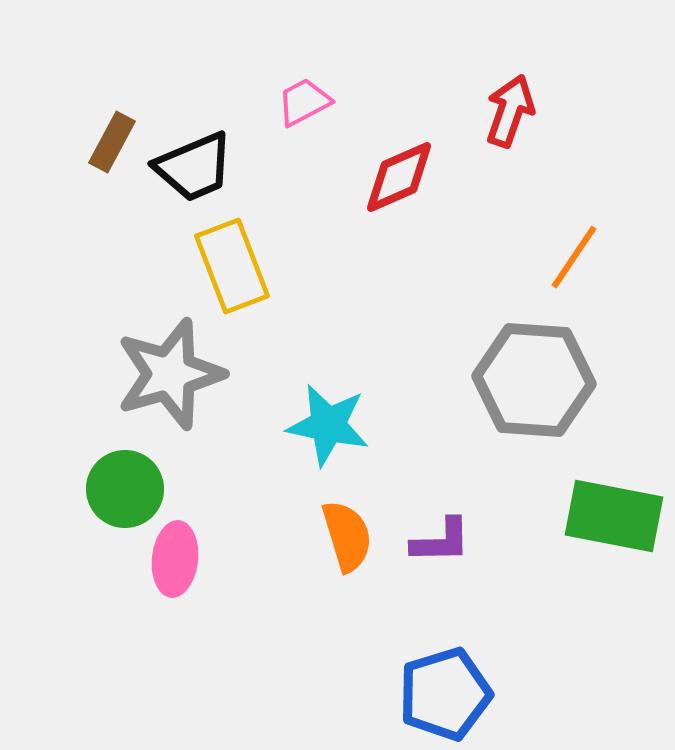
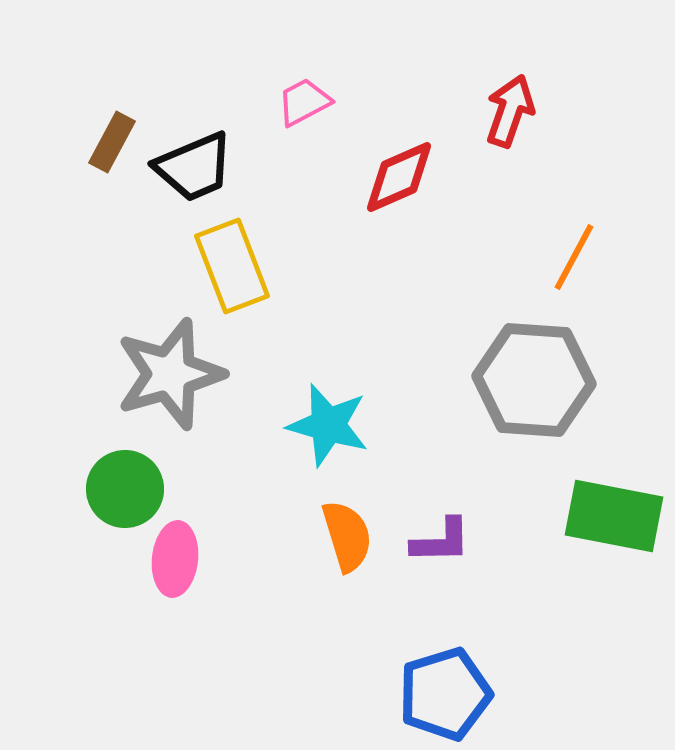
orange line: rotated 6 degrees counterclockwise
cyan star: rotated 4 degrees clockwise
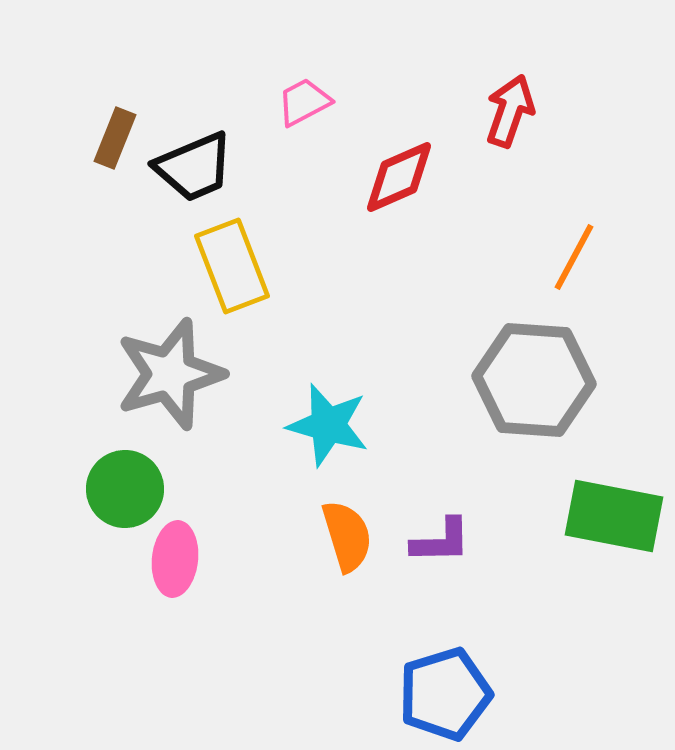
brown rectangle: moved 3 px right, 4 px up; rotated 6 degrees counterclockwise
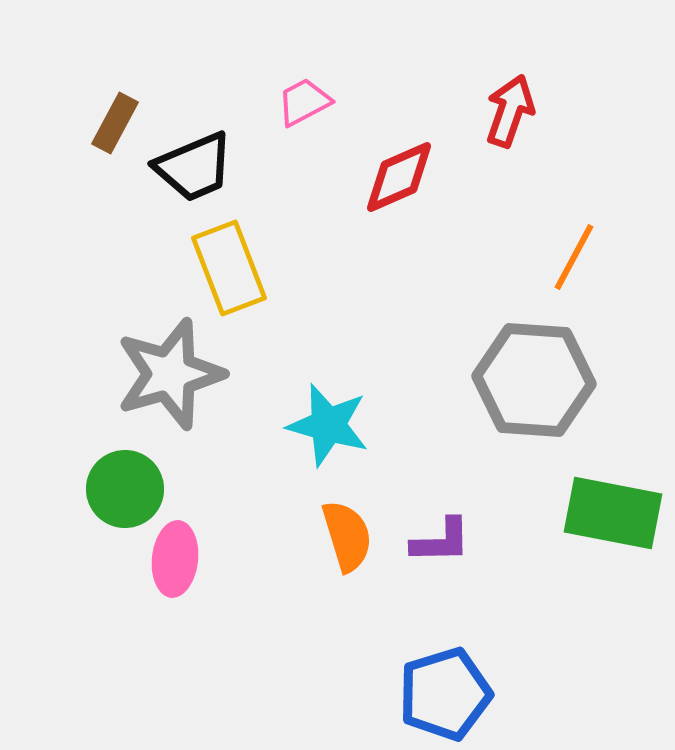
brown rectangle: moved 15 px up; rotated 6 degrees clockwise
yellow rectangle: moved 3 px left, 2 px down
green rectangle: moved 1 px left, 3 px up
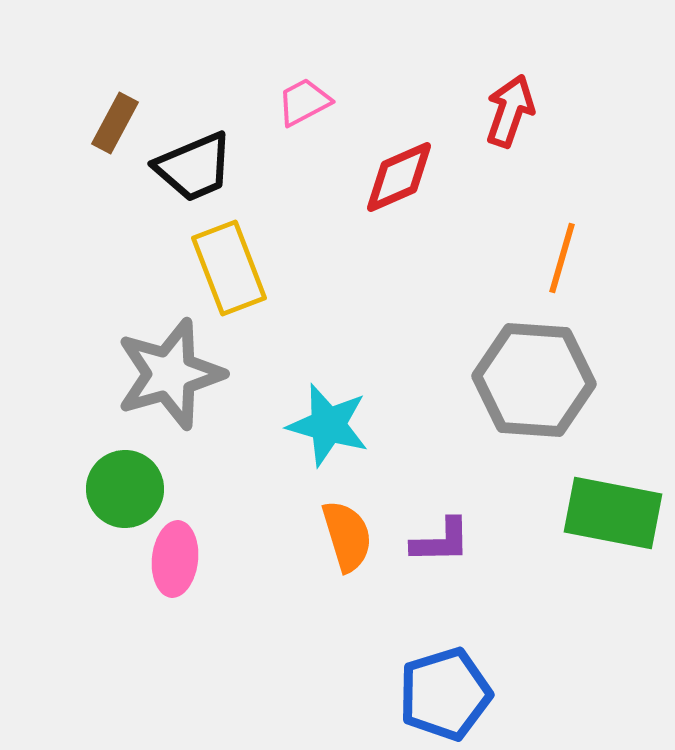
orange line: moved 12 px left, 1 px down; rotated 12 degrees counterclockwise
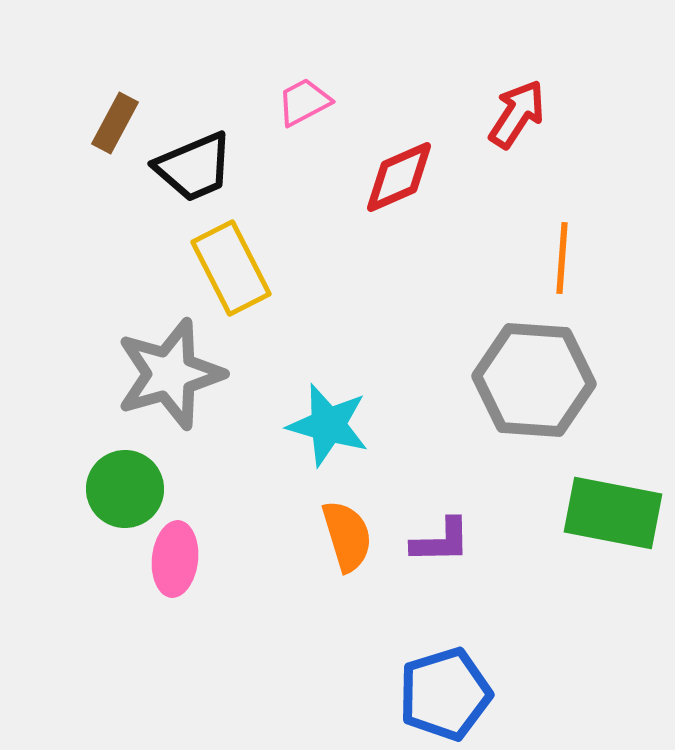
red arrow: moved 7 px right, 3 px down; rotated 14 degrees clockwise
orange line: rotated 12 degrees counterclockwise
yellow rectangle: moved 2 px right; rotated 6 degrees counterclockwise
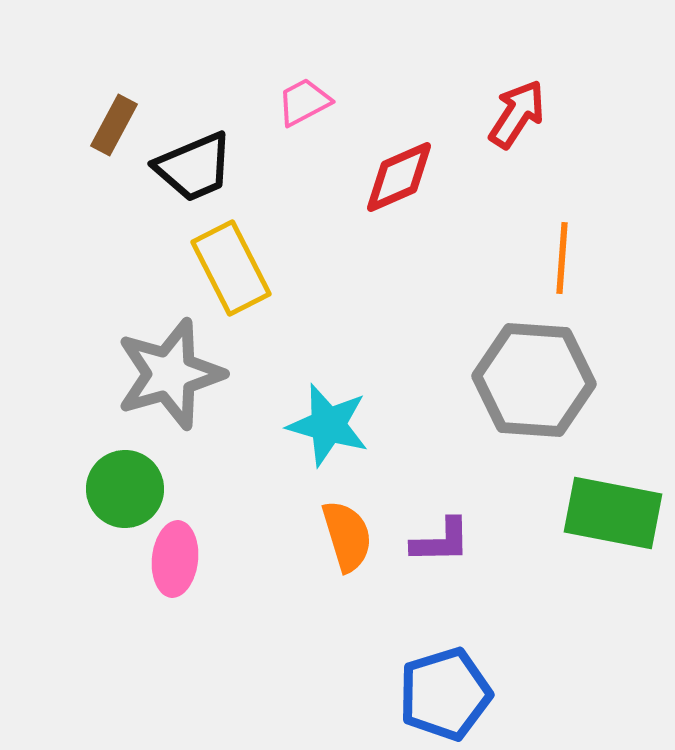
brown rectangle: moved 1 px left, 2 px down
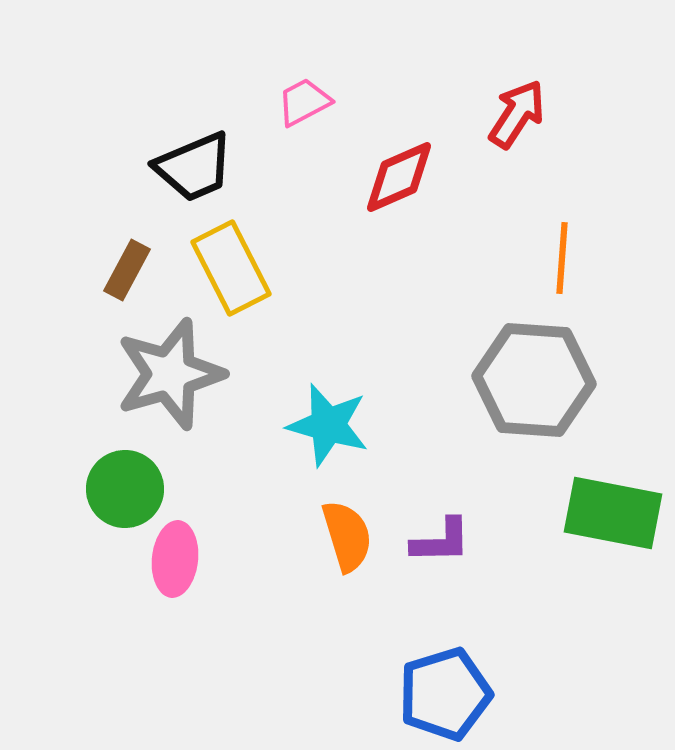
brown rectangle: moved 13 px right, 145 px down
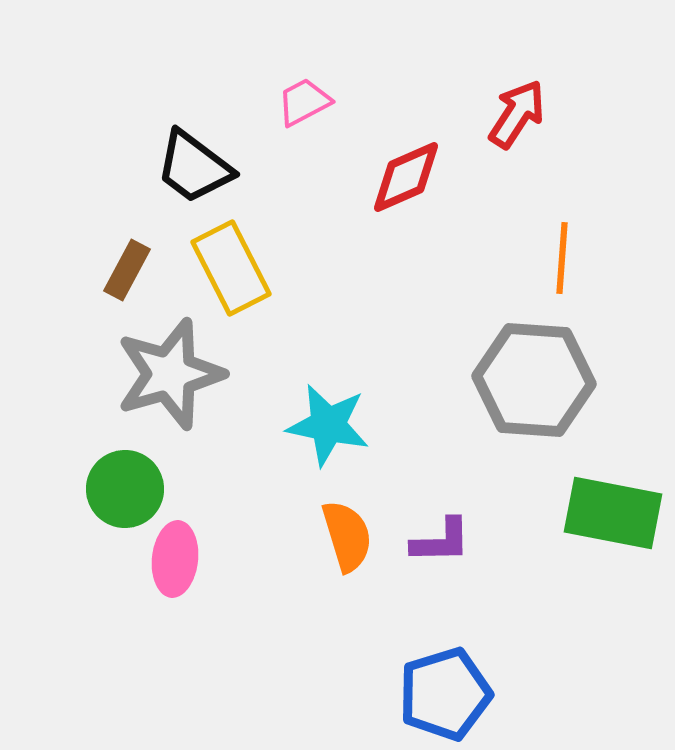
black trapezoid: rotated 60 degrees clockwise
red diamond: moved 7 px right
cyan star: rotated 4 degrees counterclockwise
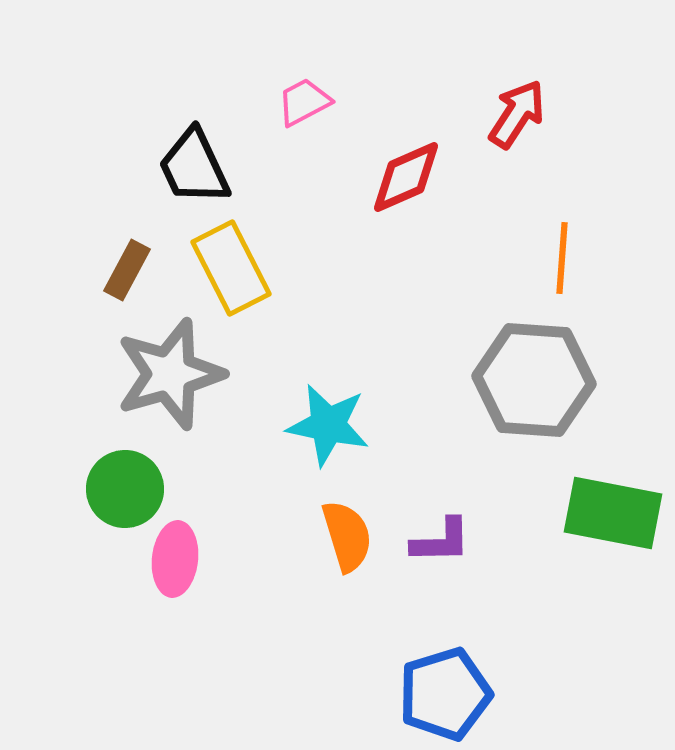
black trapezoid: rotated 28 degrees clockwise
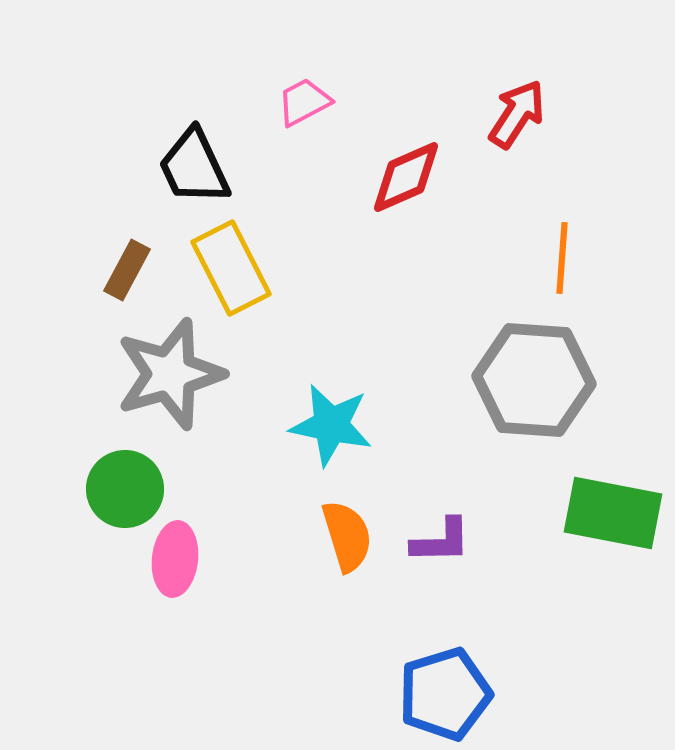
cyan star: moved 3 px right
